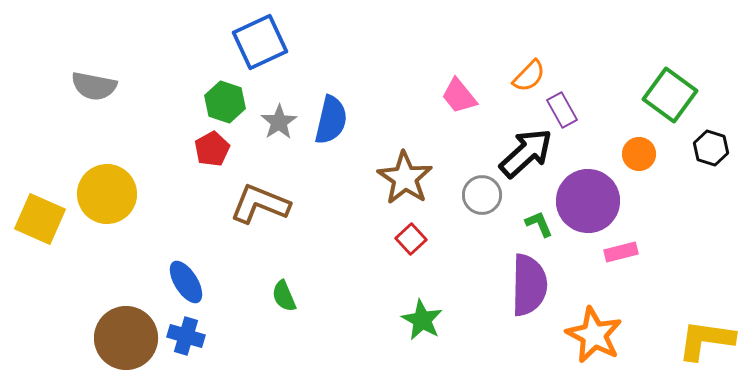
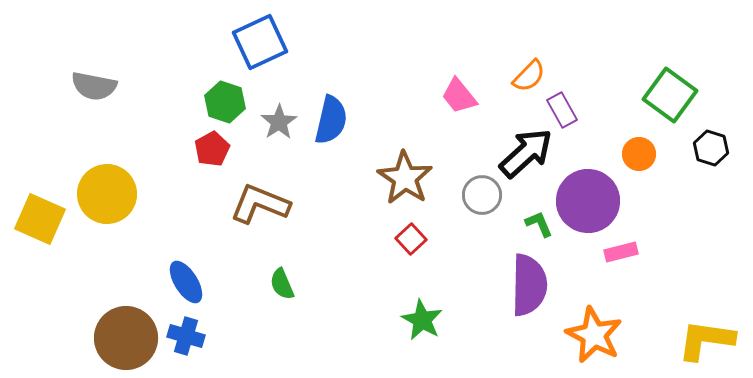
green semicircle: moved 2 px left, 12 px up
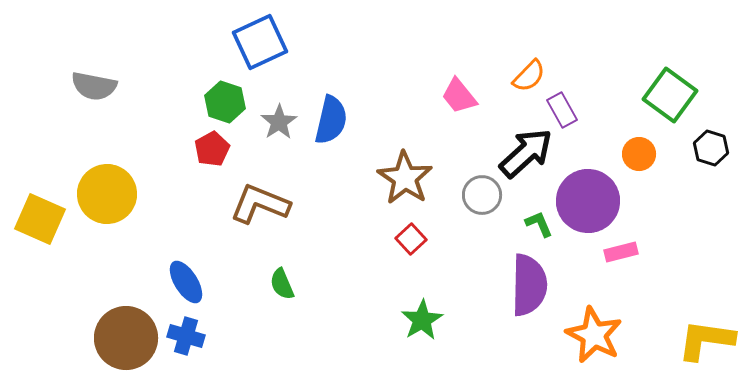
green star: rotated 12 degrees clockwise
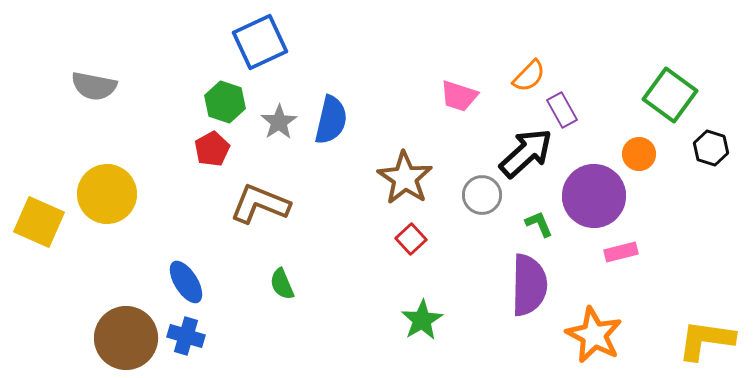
pink trapezoid: rotated 33 degrees counterclockwise
purple circle: moved 6 px right, 5 px up
yellow square: moved 1 px left, 3 px down
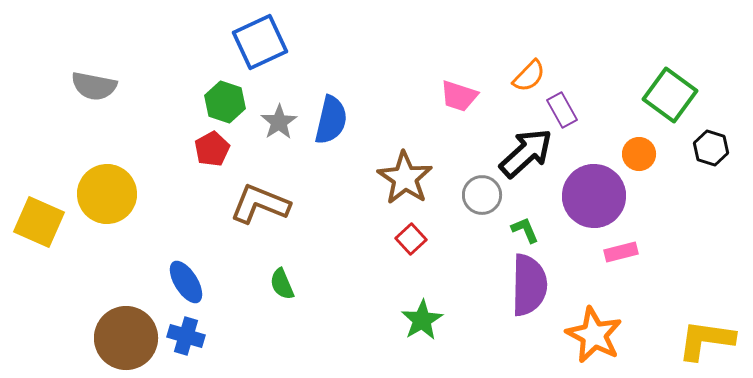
green L-shape: moved 14 px left, 6 px down
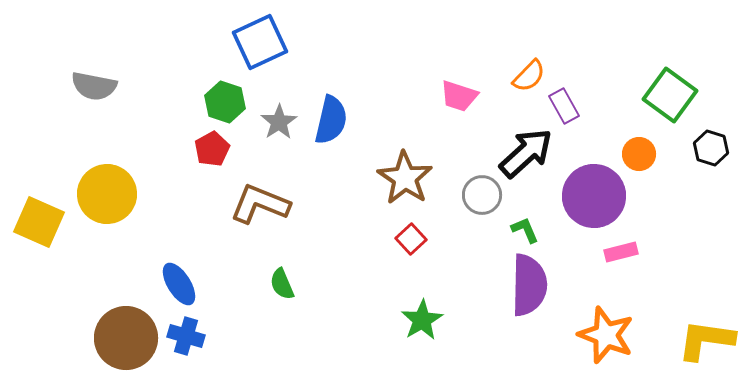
purple rectangle: moved 2 px right, 4 px up
blue ellipse: moved 7 px left, 2 px down
orange star: moved 12 px right; rotated 6 degrees counterclockwise
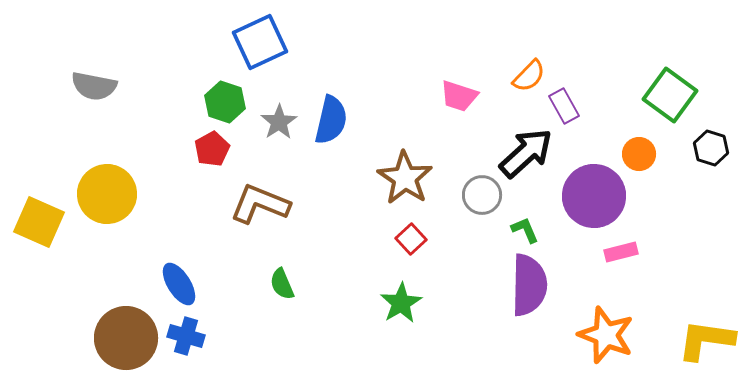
green star: moved 21 px left, 17 px up
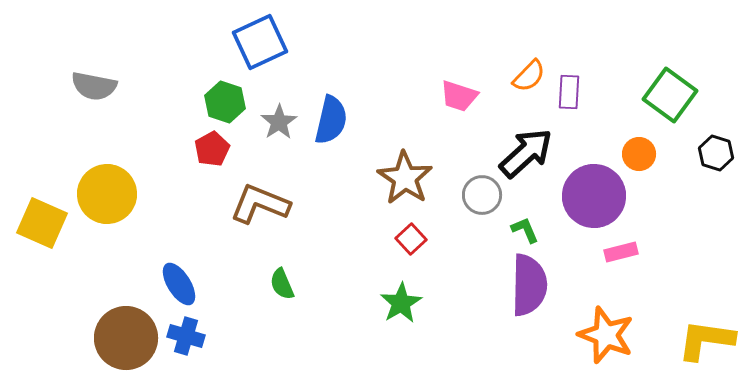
purple rectangle: moved 5 px right, 14 px up; rotated 32 degrees clockwise
black hexagon: moved 5 px right, 5 px down
yellow square: moved 3 px right, 1 px down
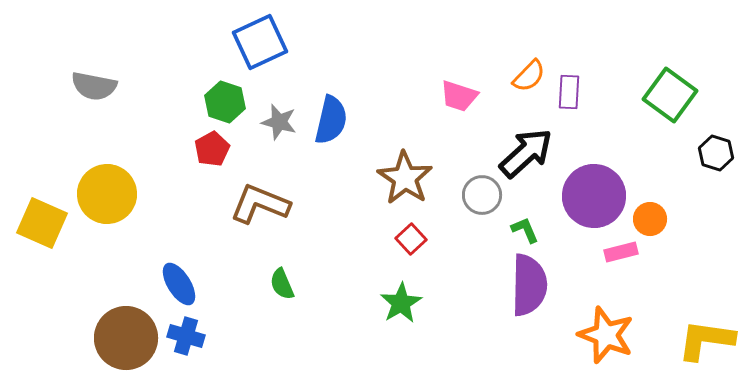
gray star: rotated 24 degrees counterclockwise
orange circle: moved 11 px right, 65 px down
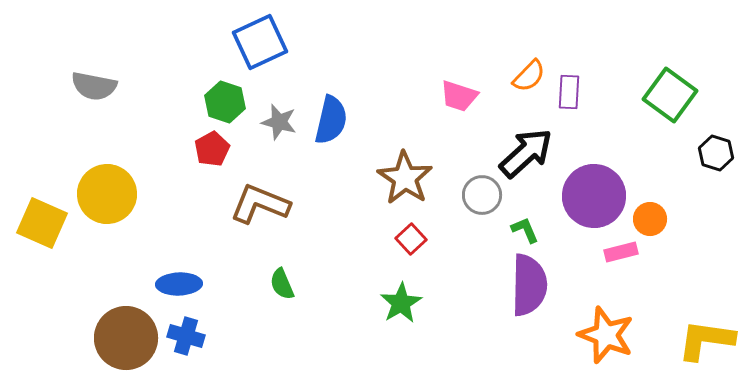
blue ellipse: rotated 60 degrees counterclockwise
